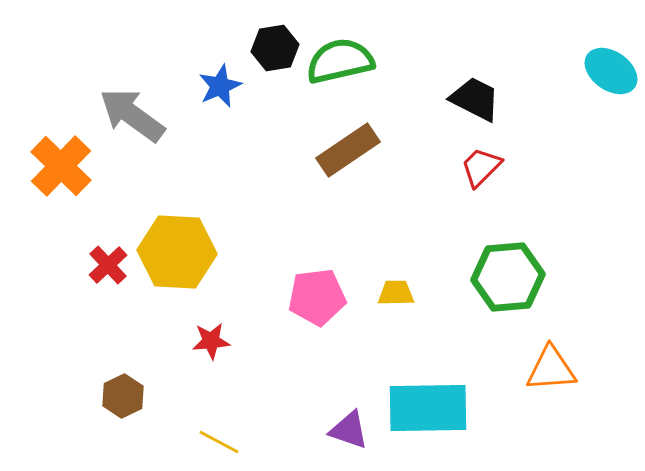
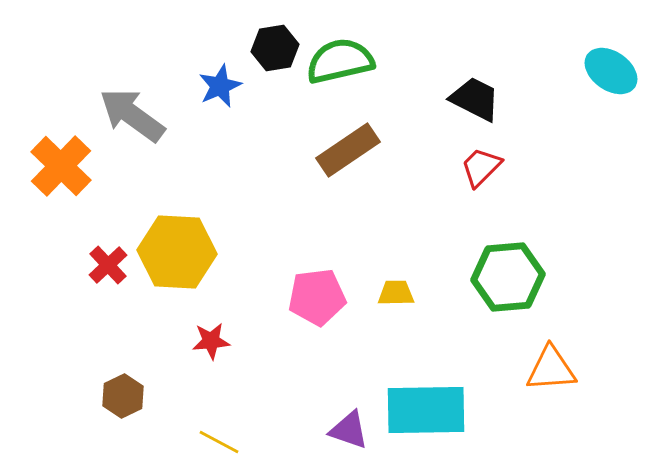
cyan rectangle: moved 2 px left, 2 px down
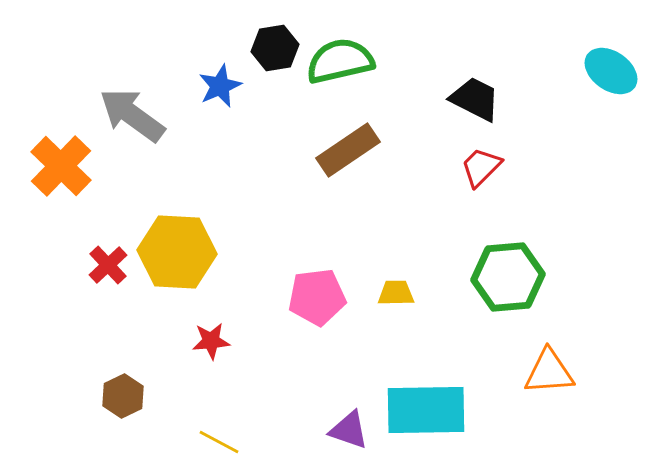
orange triangle: moved 2 px left, 3 px down
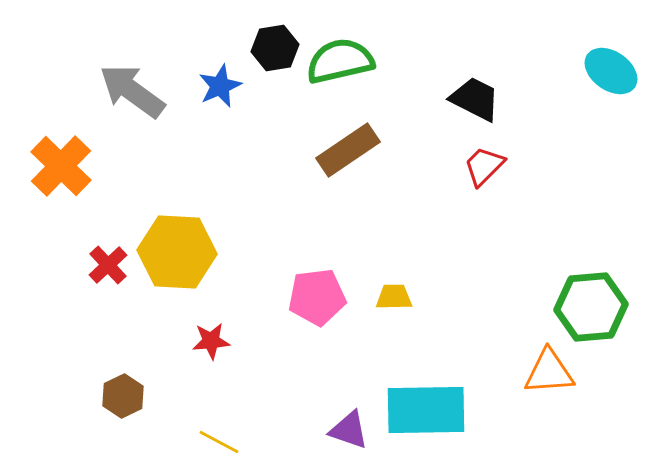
gray arrow: moved 24 px up
red trapezoid: moved 3 px right, 1 px up
green hexagon: moved 83 px right, 30 px down
yellow trapezoid: moved 2 px left, 4 px down
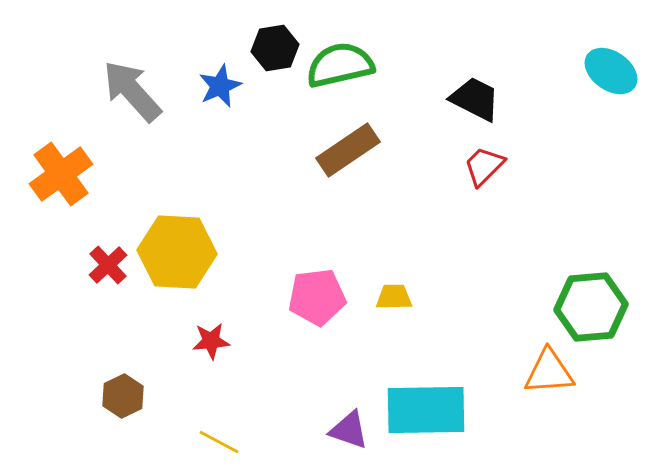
green semicircle: moved 4 px down
gray arrow: rotated 12 degrees clockwise
orange cross: moved 8 px down; rotated 10 degrees clockwise
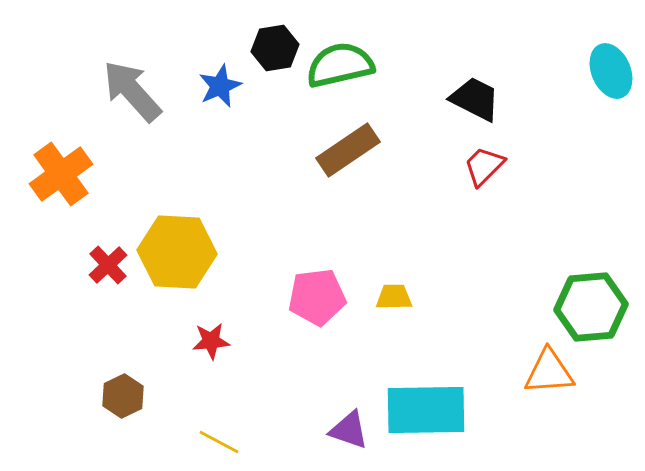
cyan ellipse: rotated 32 degrees clockwise
